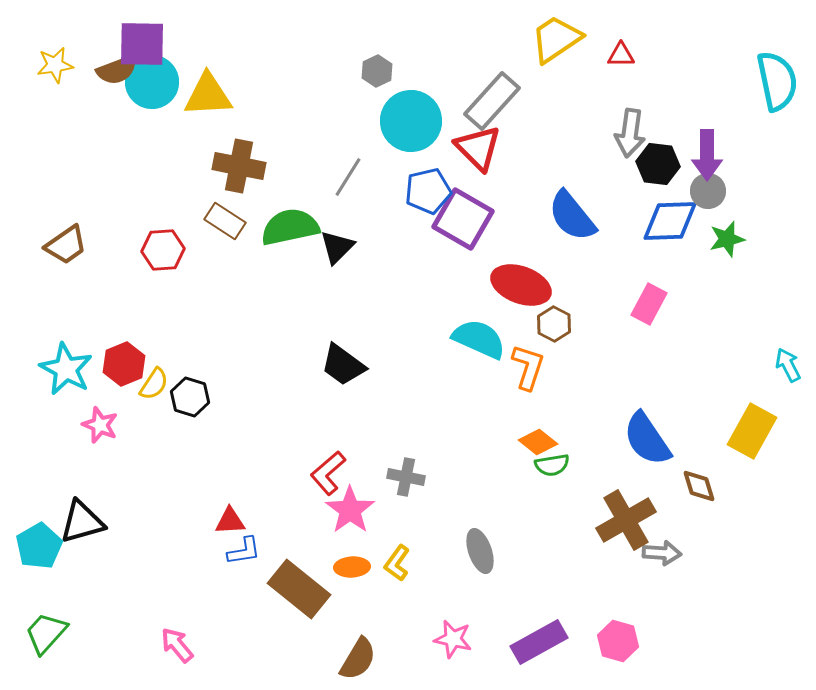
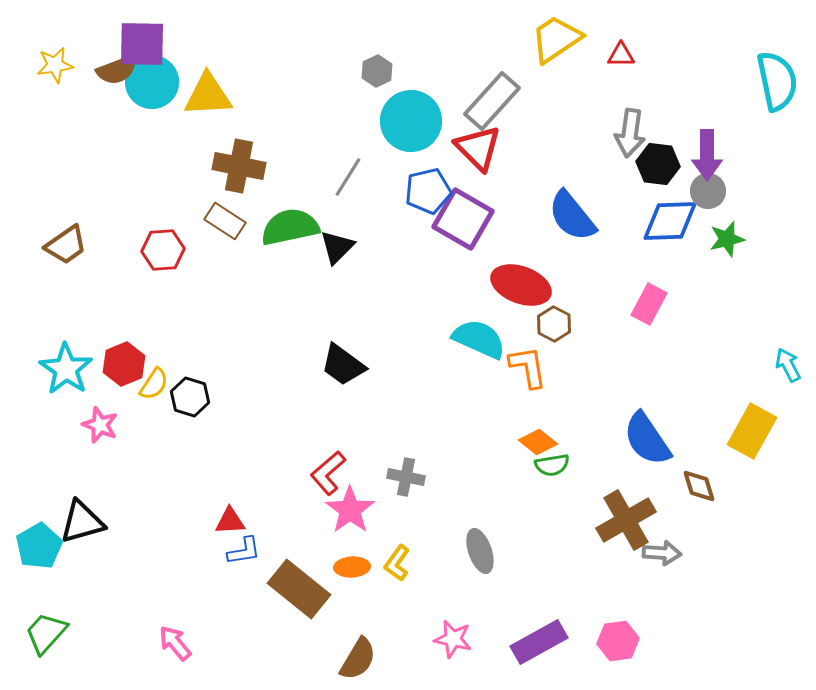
orange L-shape at (528, 367): rotated 27 degrees counterclockwise
cyan star at (66, 369): rotated 6 degrees clockwise
pink hexagon at (618, 641): rotated 24 degrees counterclockwise
pink arrow at (177, 645): moved 2 px left, 2 px up
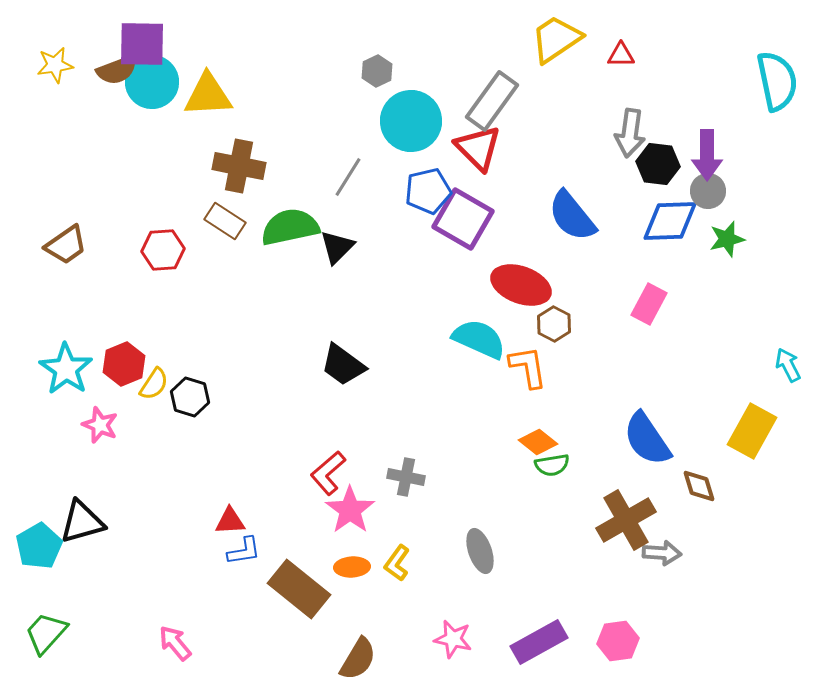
gray rectangle at (492, 101): rotated 6 degrees counterclockwise
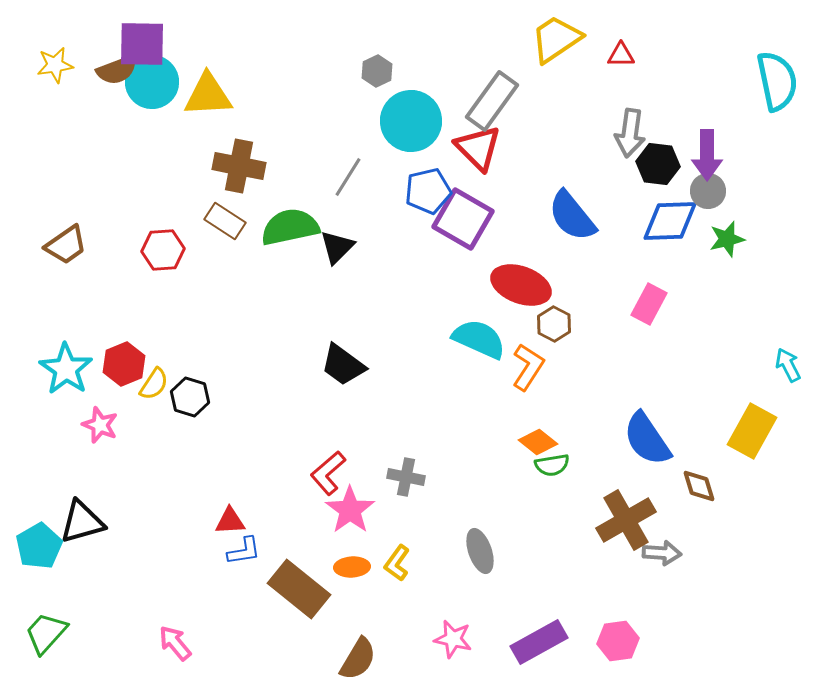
orange L-shape at (528, 367): rotated 42 degrees clockwise
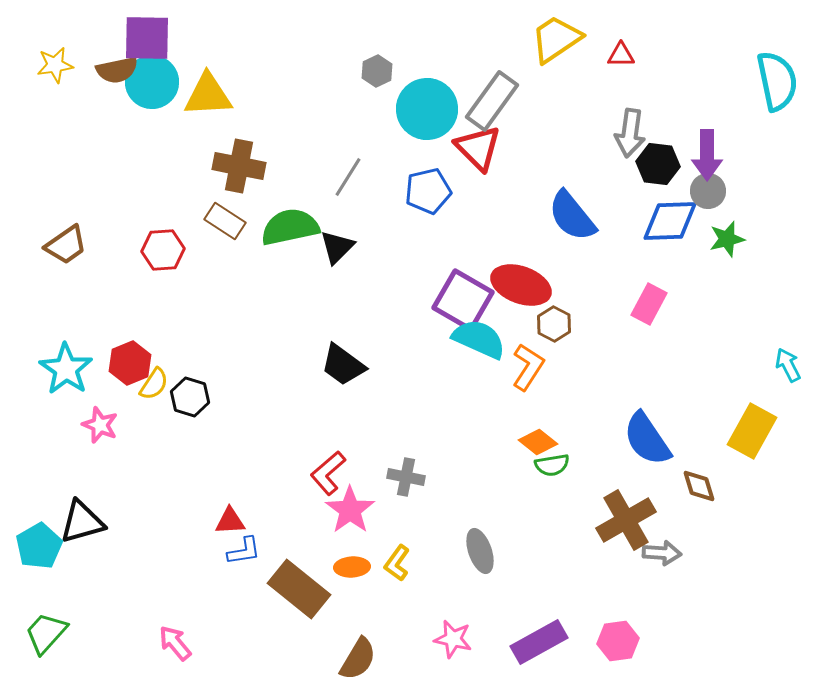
purple square at (142, 44): moved 5 px right, 6 px up
brown semicircle at (117, 70): rotated 9 degrees clockwise
cyan circle at (411, 121): moved 16 px right, 12 px up
purple square at (463, 219): moved 81 px down
red hexagon at (124, 364): moved 6 px right, 1 px up
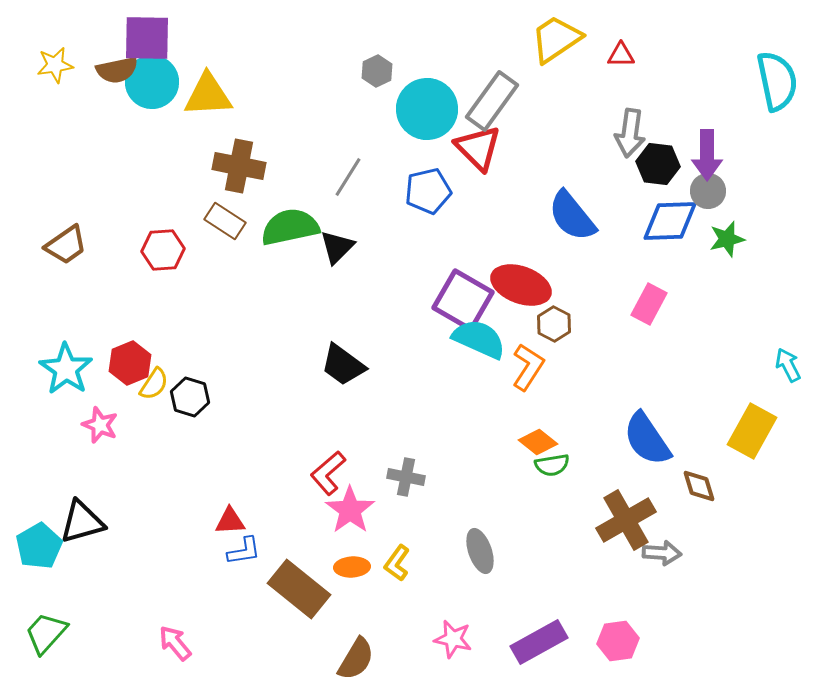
brown semicircle at (358, 659): moved 2 px left
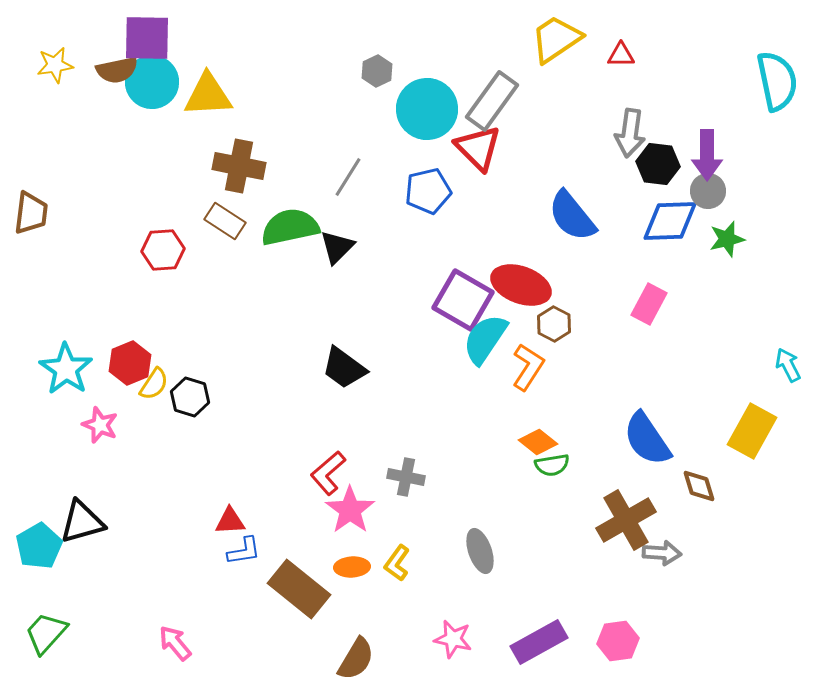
brown trapezoid at (66, 245): moved 35 px left, 32 px up; rotated 48 degrees counterclockwise
cyan semicircle at (479, 339): moved 6 px right; rotated 80 degrees counterclockwise
black trapezoid at (343, 365): moved 1 px right, 3 px down
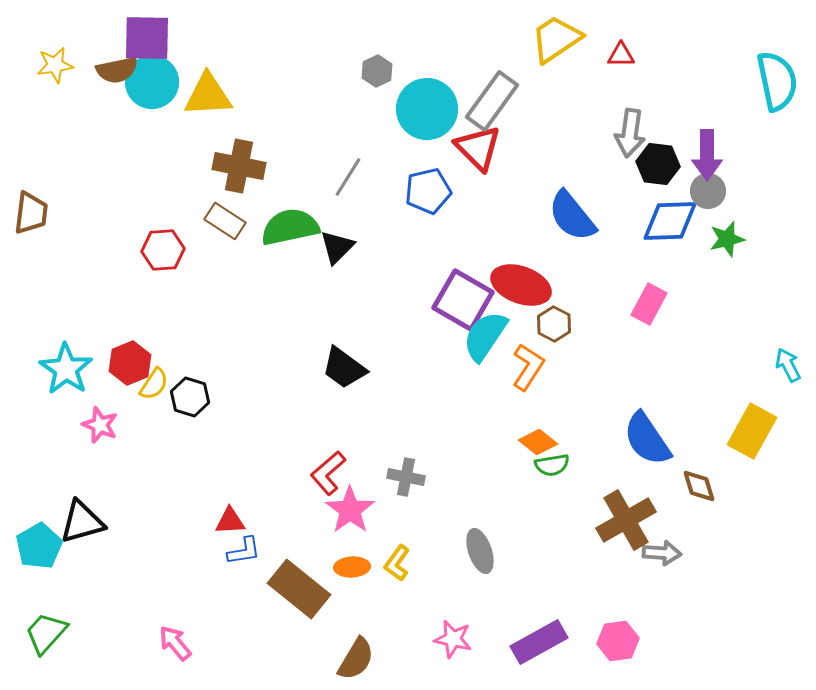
cyan semicircle at (485, 339): moved 3 px up
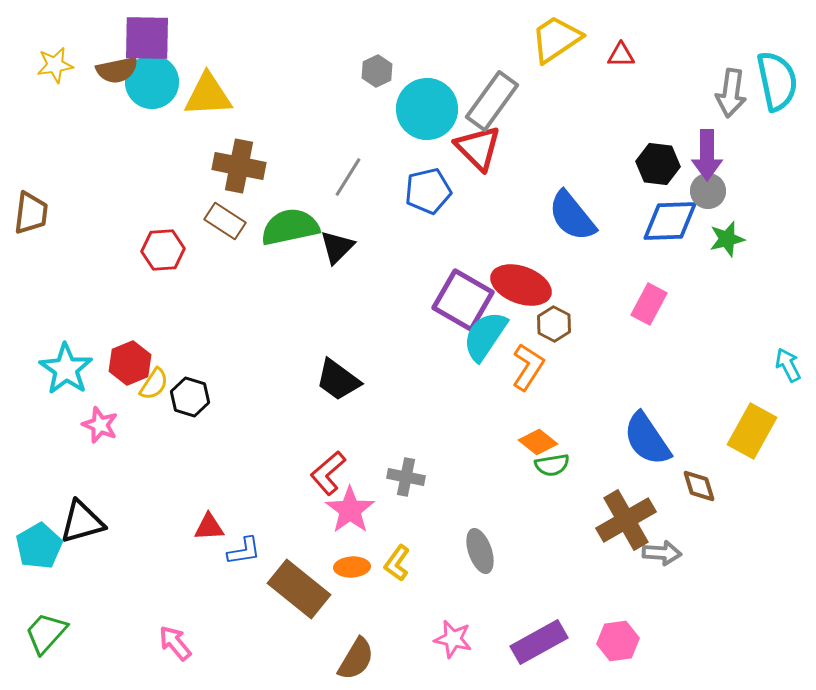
gray arrow at (630, 133): moved 101 px right, 40 px up
black trapezoid at (344, 368): moved 6 px left, 12 px down
red triangle at (230, 521): moved 21 px left, 6 px down
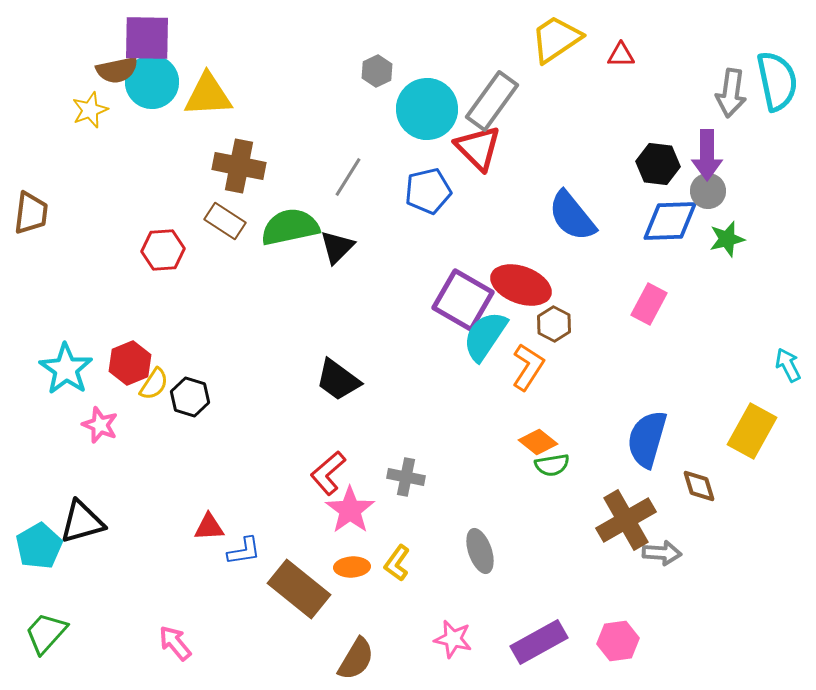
yellow star at (55, 65): moved 35 px right, 45 px down; rotated 12 degrees counterclockwise
blue semicircle at (647, 439): rotated 50 degrees clockwise
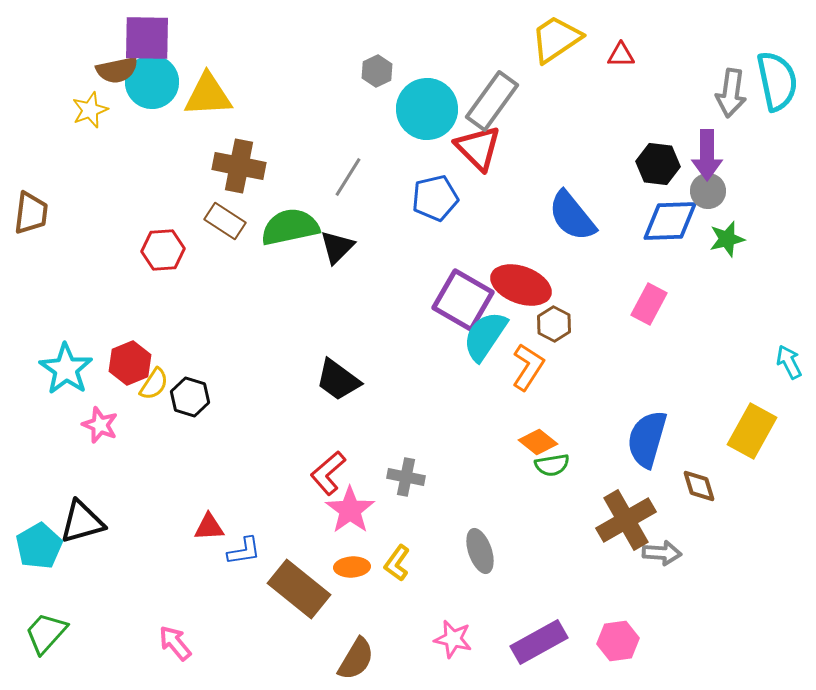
blue pentagon at (428, 191): moved 7 px right, 7 px down
cyan arrow at (788, 365): moved 1 px right, 3 px up
